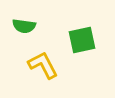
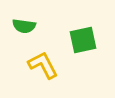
green square: moved 1 px right
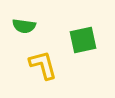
yellow L-shape: rotated 12 degrees clockwise
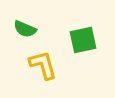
green semicircle: moved 1 px right, 3 px down; rotated 15 degrees clockwise
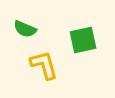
yellow L-shape: moved 1 px right
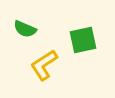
yellow L-shape: rotated 108 degrees counterclockwise
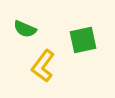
yellow L-shape: moved 1 px left, 1 px down; rotated 20 degrees counterclockwise
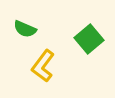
green square: moved 6 px right, 1 px up; rotated 28 degrees counterclockwise
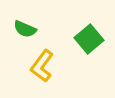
yellow L-shape: moved 1 px left
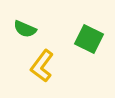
green square: rotated 24 degrees counterclockwise
